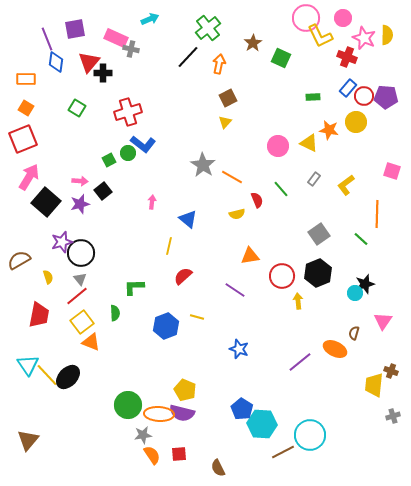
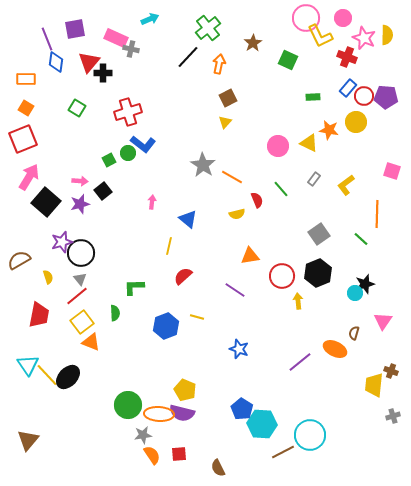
green square at (281, 58): moved 7 px right, 2 px down
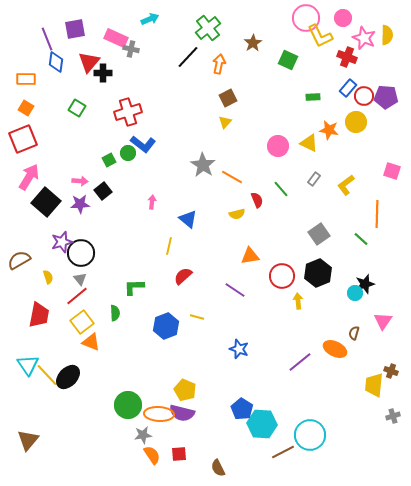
purple star at (80, 204): rotated 12 degrees clockwise
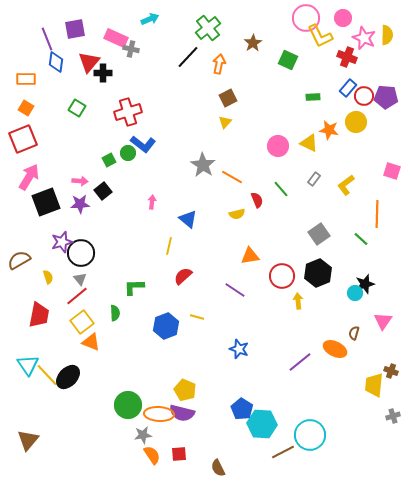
black square at (46, 202): rotated 28 degrees clockwise
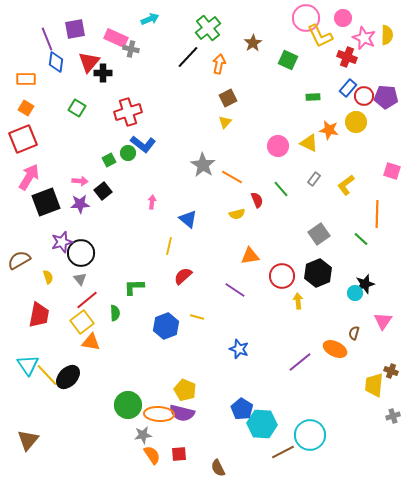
red line at (77, 296): moved 10 px right, 4 px down
orange triangle at (91, 342): rotated 12 degrees counterclockwise
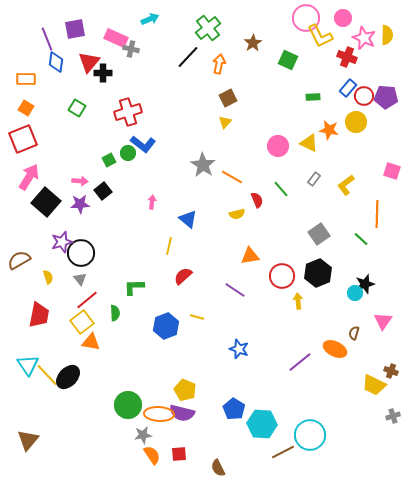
black square at (46, 202): rotated 28 degrees counterclockwise
yellow trapezoid at (374, 385): rotated 70 degrees counterclockwise
blue pentagon at (242, 409): moved 8 px left
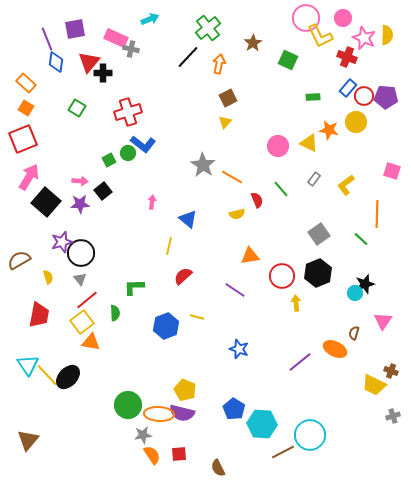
orange rectangle at (26, 79): moved 4 px down; rotated 42 degrees clockwise
yellow arrow at (298, 301): moved 2 px left, 2 px down
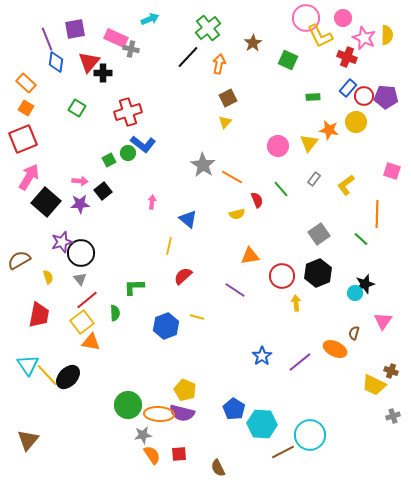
yellow triangle at (309, 143): rotated 42 degrees clockwise
blue star at (239, 349): moved 23 px right, 7 px down; rotated 18 degrees clockwise
